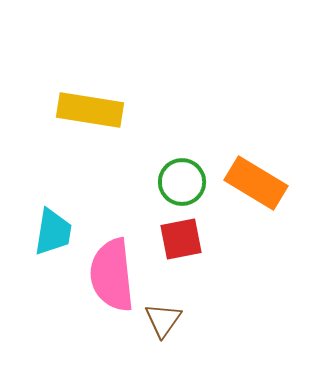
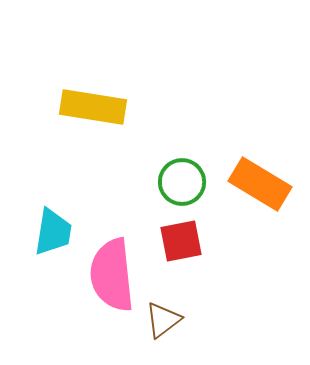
yellow rectangle: moved 3 px right, 3 px up
orange rectangle: moved 4 px right, 1 px down
red square: moved 2 px down
brown triangle: rotated 18 degrees clockwise
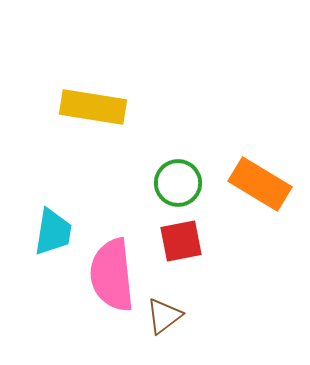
green circle: moved 4 px left, 1 px down
brown triangle: moved 1 px right, 4 px up
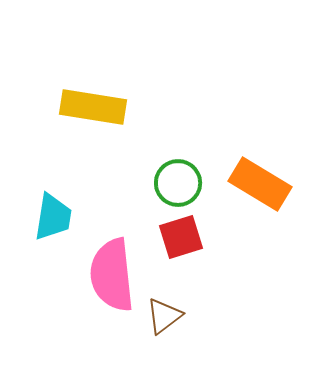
cyan trapezoid: moved 15 px up
red square: moved 4 px up; rotated 6 degrees counterclockwise
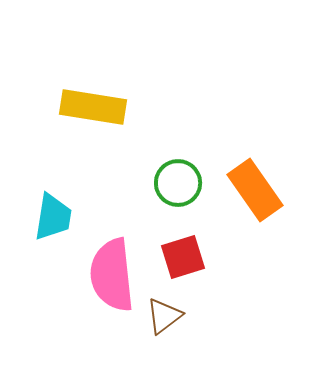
orange rectangle: moved 5 px left, 6 px down; rotated 24 degrees clockwise
red square: moved 2 px right, 20 px down
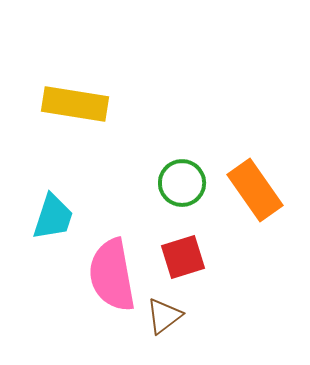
yellow rectangle: moved 18 px left, 3 px up
green circle: moved 4 px right
cyan trapezoid: rotated 9 degrees clockwise
pink semicircle: rotated 4 degrees counterclockwise
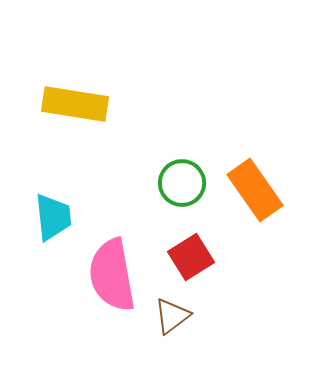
cyan trapezoid: rotated 24 degrees counterclockwise
red square: moved 8 px right; rotated 15 degrees counterclockwise
brown triangle: moved 8 px right
